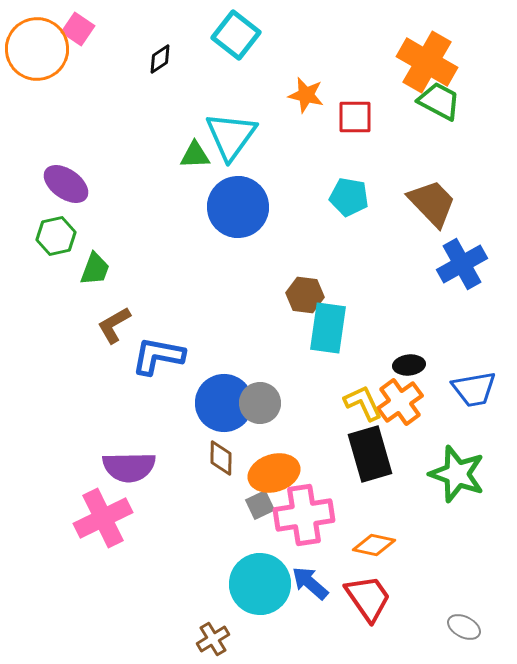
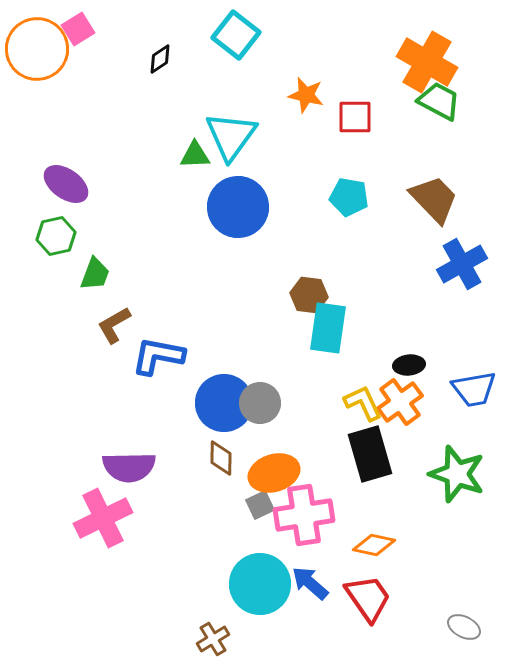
pink square at (78, 29): rotated 24 degrees clockwise
brown trapezoid at (432, 203): moved 2 px right, 4 px up
green trapezoid at (95, 269): moved 5 px down
brown hexagon at (305, 295): moved 4 px right
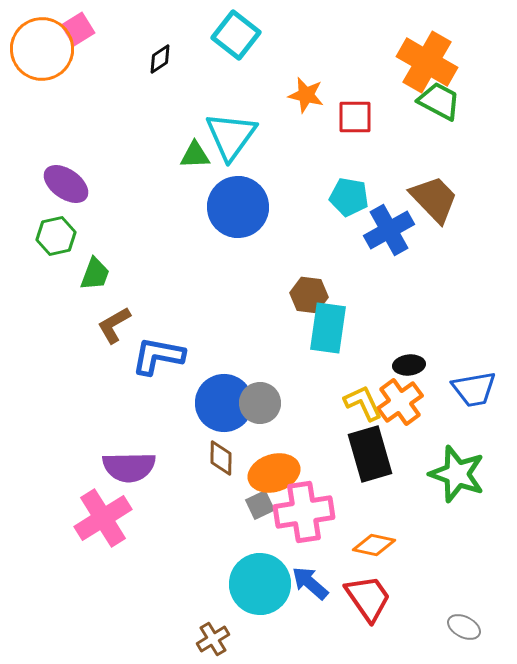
orange circle at (37, 49): moved 5 px right
blue cross at (462, 264): moved 73 px left, 34 px up
pink cross at (304, 515): moved 3 px up
pink cross at (103, 518): rotated 6 degrees counterclockwise
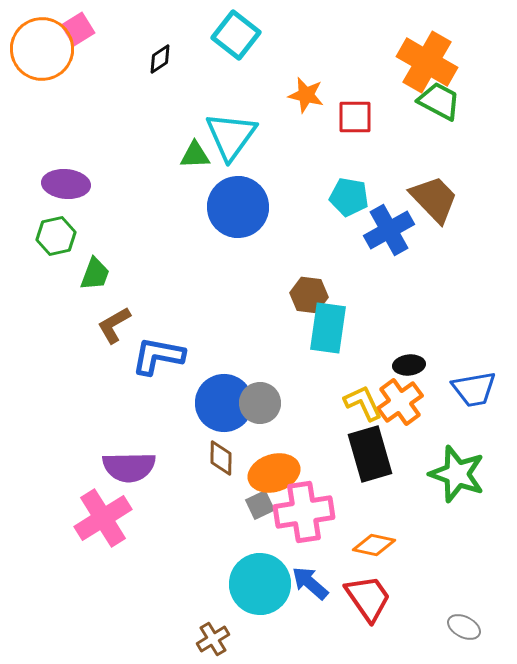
purple ellipse at (66, 184): rotated 30 degrees counterclockwise
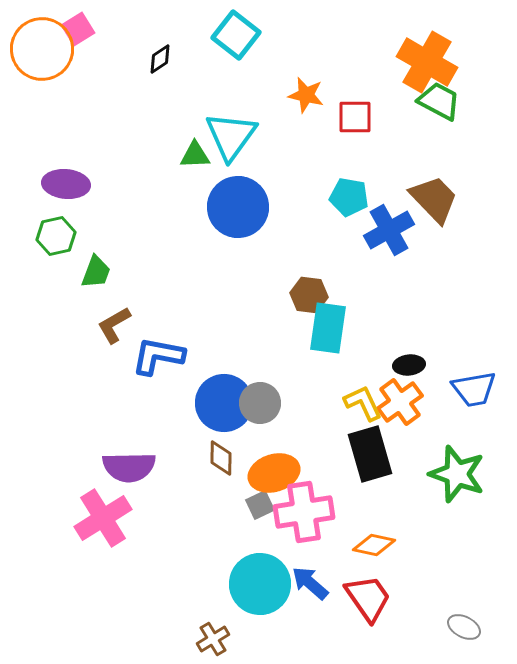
green trapezoid at (95, 274): moved 1 px right, 2 px up
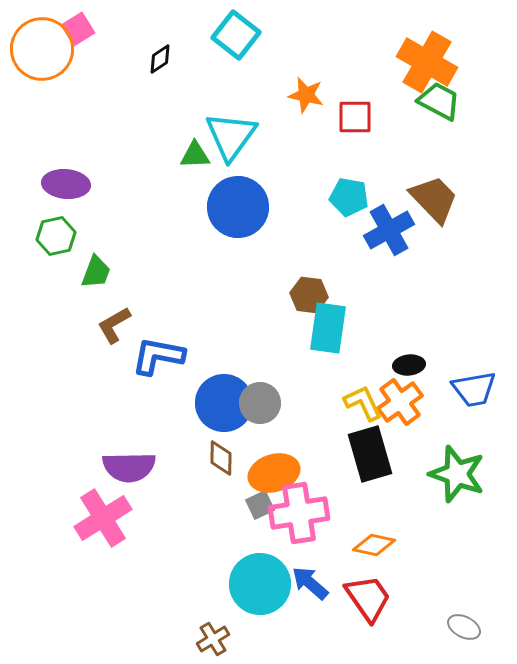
pink cross at (304, 512): moved 5 px left, 1 px down
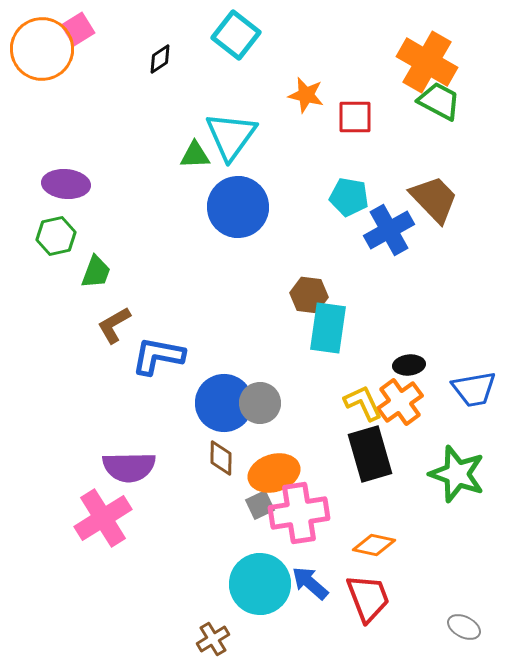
red trapezoid at (368, 598): rotated 14 degrees clockwise
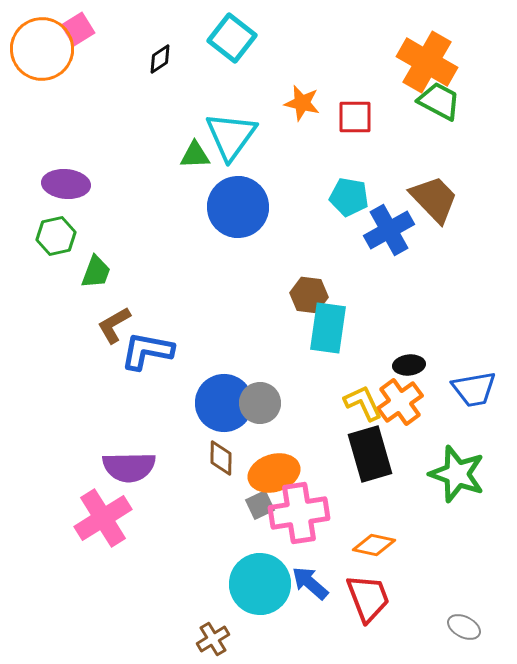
cyan square at (236, 35): moved 4 px left, 3 px down
orange star at (306, 95): moved 4 px left, 8 px down
blue L-shape at (158, 356): moved 11 px left, 5 px up
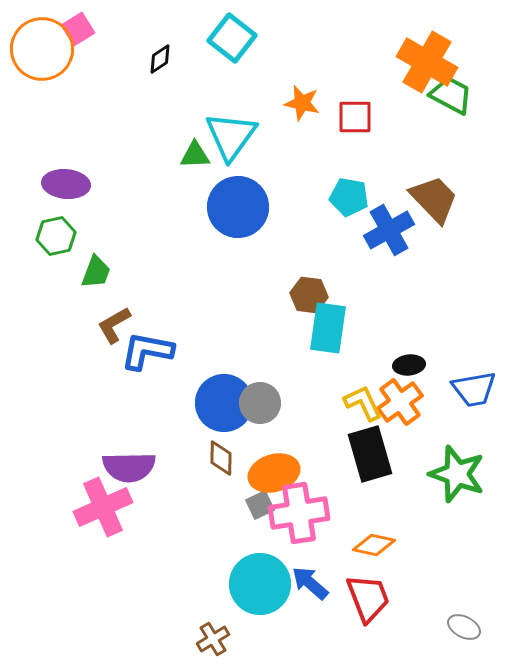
green trapezoid at (439, 101): moved 12 px right, 6 px up
pink cross at (103, 518): moved 11 px up; rotated 8 degrees clockwise
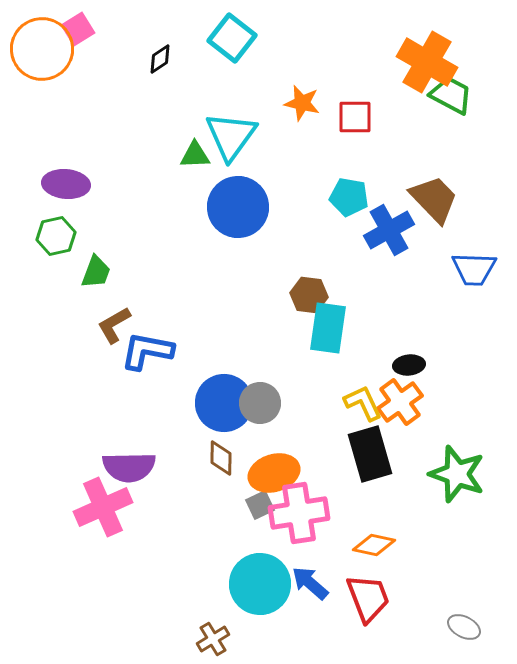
blue trapezoid at (474, 389): moved 120 px up; rotated 12 degrees clockwise
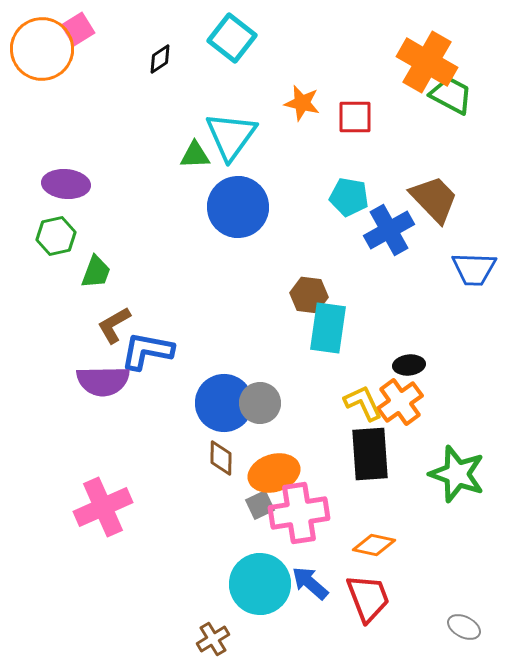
black rectangle at (370, 454): rotated 12 degrees clockwise
purple semicircle at (129, 467): moved 26 px left, 86 px up
